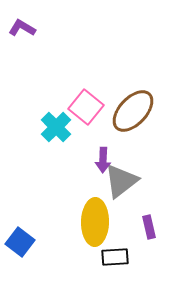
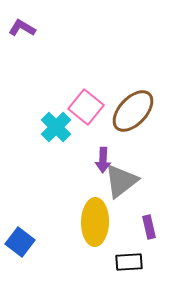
black rectangle: moved 14 px right, 5 px down
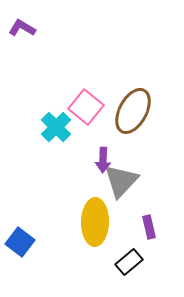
brown ellipse: rotated 15 degrees counterclockwise
gray triangle: rotated 9 degrees counterclockwise
black rectangle: rotated 36 degrees counterclockwise
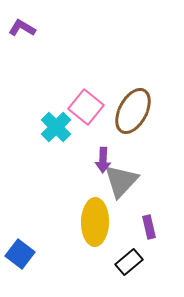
blue square: moved 12 px down
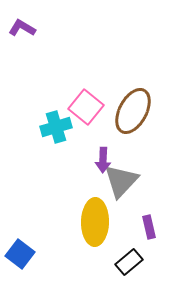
cyan cross: rotated 28 degrees clockwise
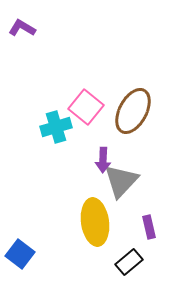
yellow ellipse: rotated 9 degrees counterclockwise
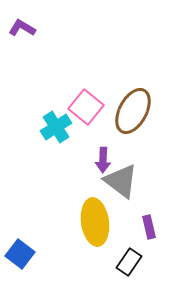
cyan cross: rotated 16 degrees counterclockwise
gray triangle: rotated 36 degrees counterclockwise
black rectangle: rotated 16 degrees counterclockwise
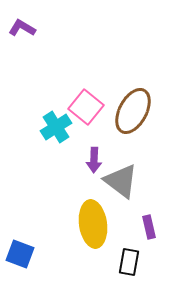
purple arrow: moved 9 px left
yellow ellipse: moved 2 px left, 2 px down
blue square: rotated 16 degrees counterclockwise
black rectangle: rotated 24 degrees counterclockwise
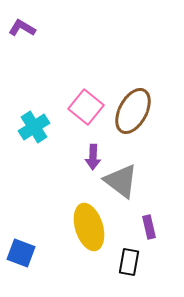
cyan cross: moved 22 px left
purple arrow: moved 1 px left, 3 px up
yellow ellipse: moved 4 px left, 3 px down; rotated 9 degrees counterclockwise
blue square: moved 1 px right, 1 px up
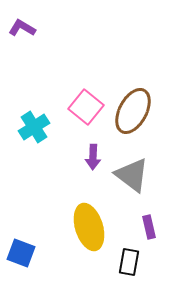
gray triangle: moved 11 px right, 6 px up
